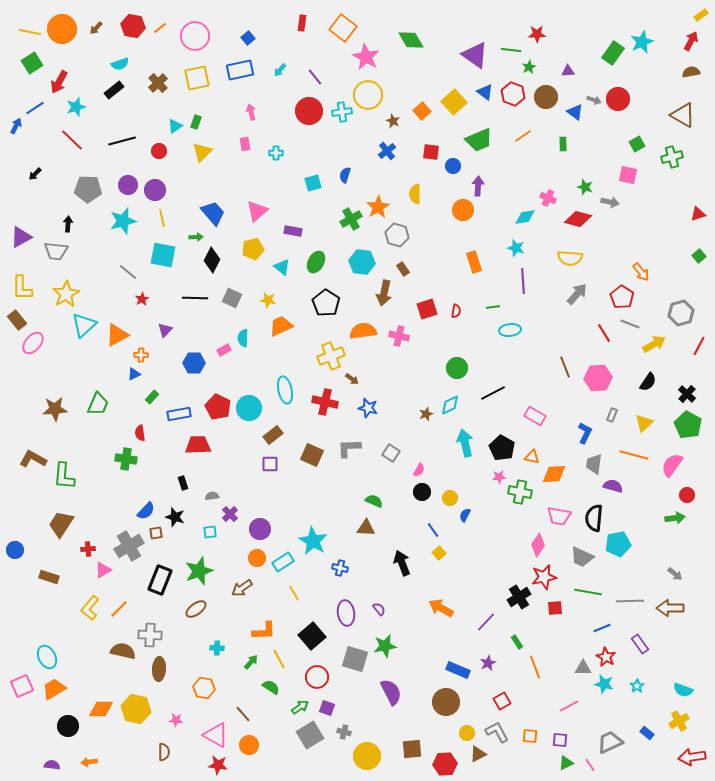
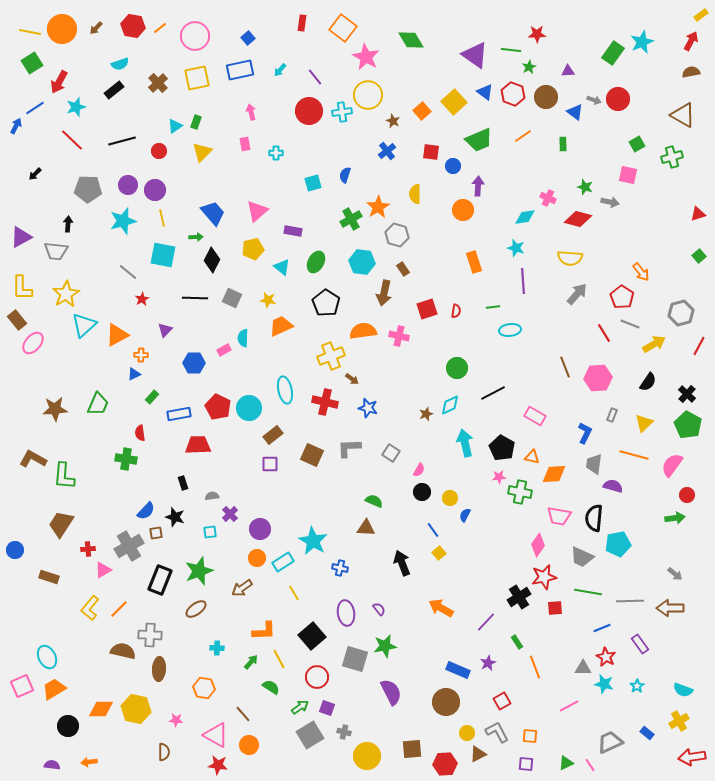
purple square at (560, 740): moved 34 px left, 24 px down
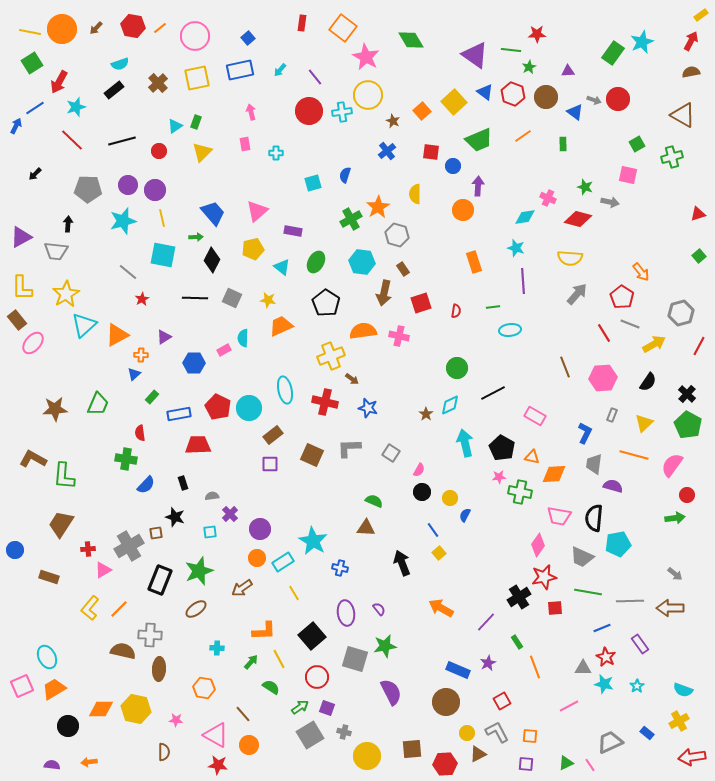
red square at (427, 309): moved 6 px left, 6 px up
purple triangle at (165, 330): moved 1 px left, 7 px down; rotated 14 degrees clockwise
blue triangle at (134, 374): rotated 16 degrees counterclockwise
pink hexagon at (598, 378): moved 5 px right
brown star at (426, 414): rotated 16 degrees counterclockwise
blue semicircle at (146, 511): moved 26 px up
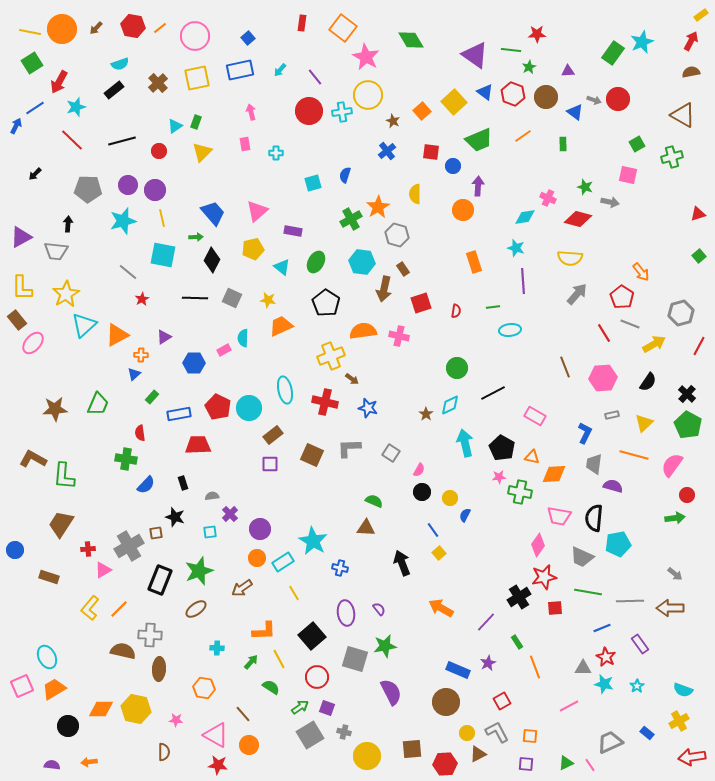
brown arrow at (384, 293): moved 4 px up
gray rectangle at (612, 415): rotated 56 degrees clockwise
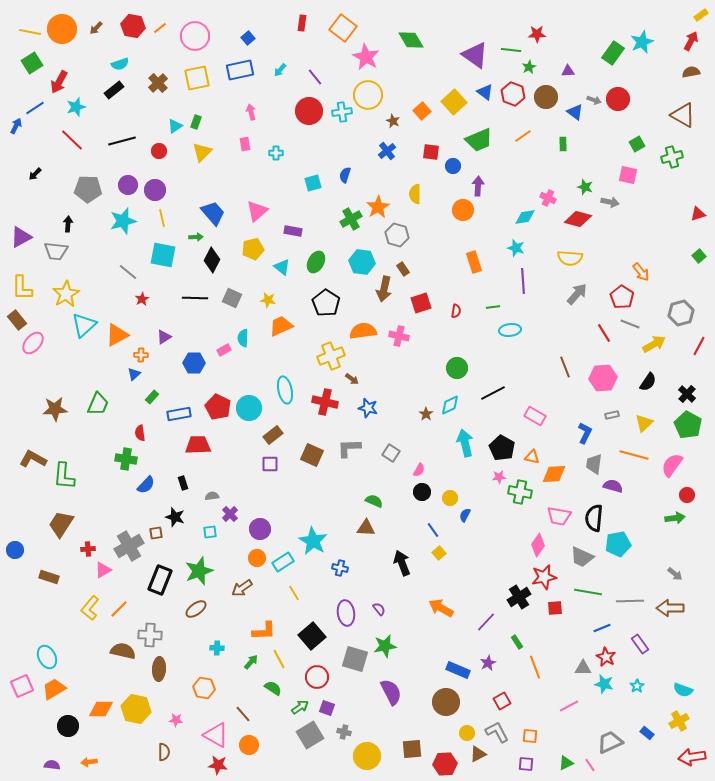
green semicircle at (271, 687): moved 2 px right, 1 px down
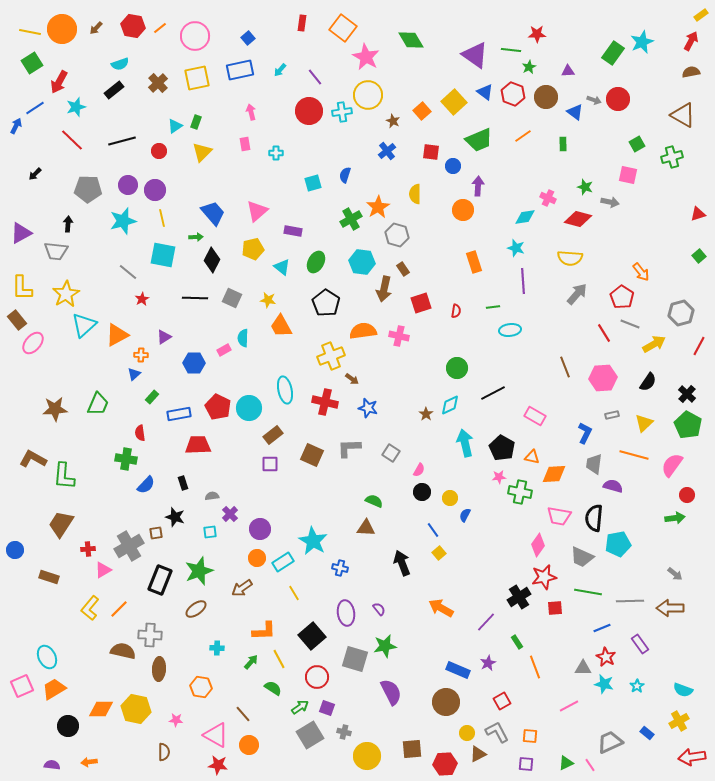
purple triangle at (21, 237): moved 4 px up
orange trapezoid at (281, 326): rotated 95 degrees counterclockwise
orange hexagon at (204, 688): moved 3 px left, 1 px up
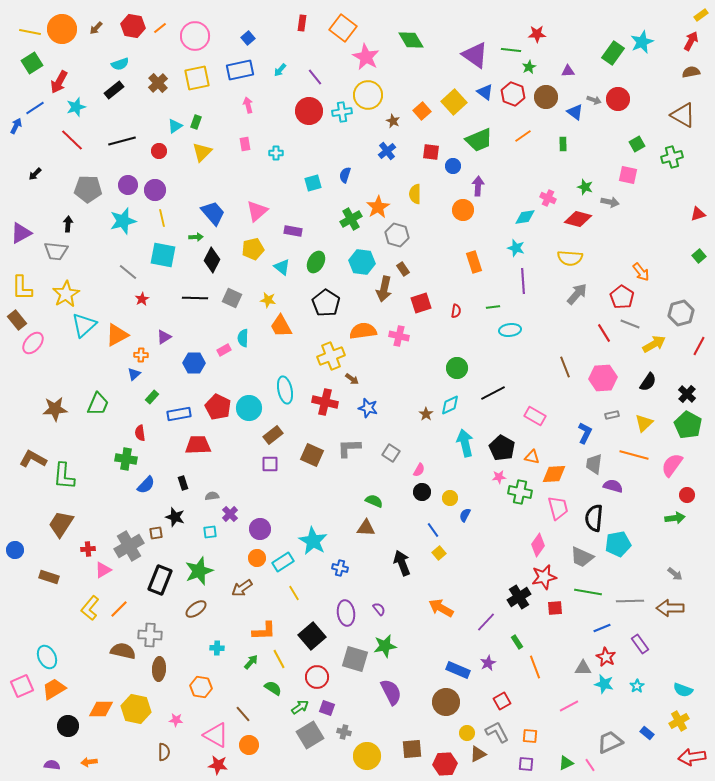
pink arrow at (251, 112): moved 3 px left, 7 px up
pink trapezoid at (559, 516): moved 1 px left, 8 px up; rotated 115 degrees counterclockwise
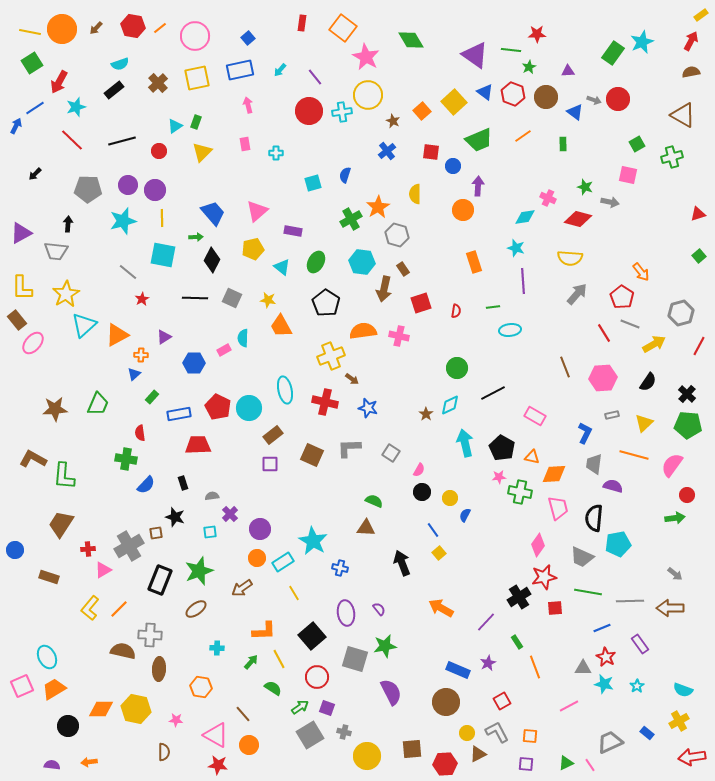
yellow line at (162, 218): rotated 12 degrees clockwise
green pentagon at (688, 425): rotated 24 degrees counterclockwise
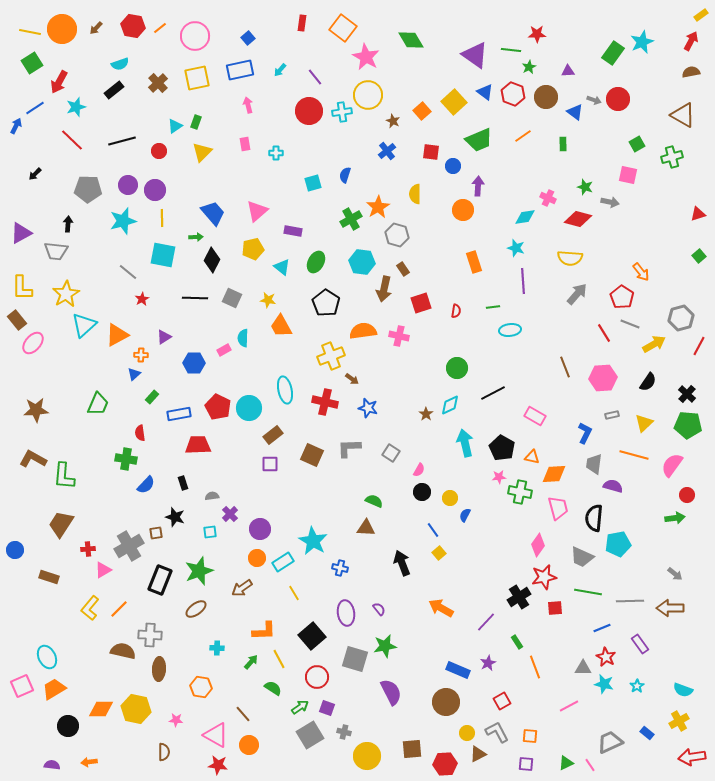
gray hexagon at (681, 313): moved 5 px down
brown star at (55, 409): moved 19 px left, 1 px down
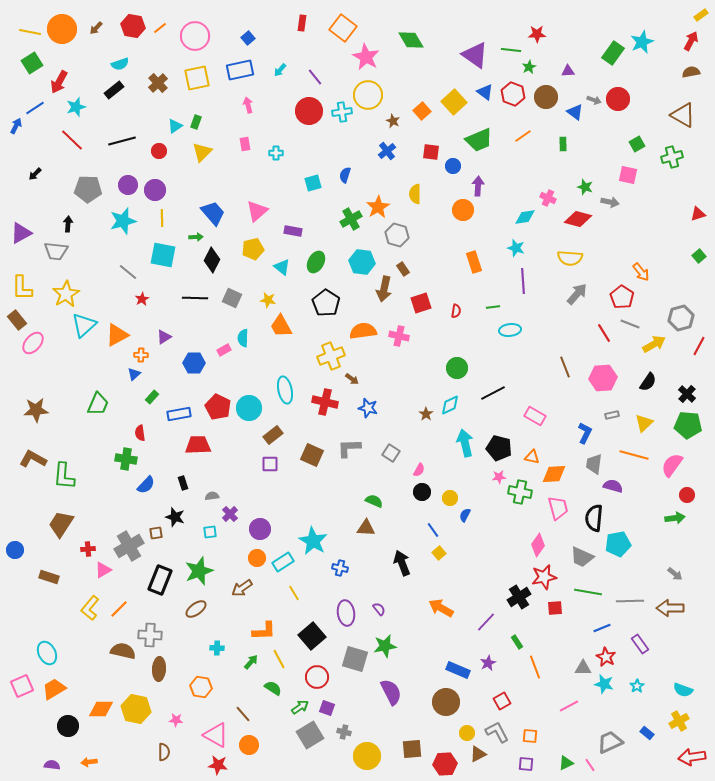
black pentagon at (502, 448): moved 3 px left; rotated 15 degrees counterclockwise
cyan ellipse at (47, 657): moved 4 px up
